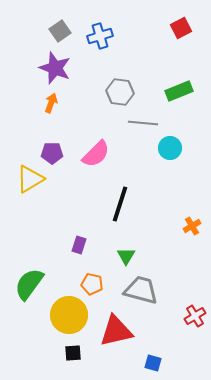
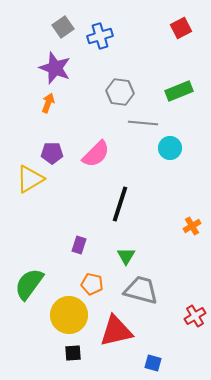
gray square: moved 3 px right, 4 px up
orange arrow: moved 3 px left
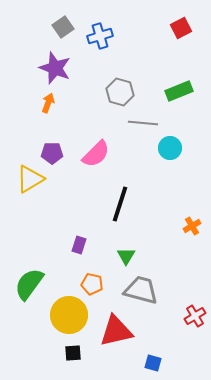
gray hexagon: rotated 8 degrees clockwise
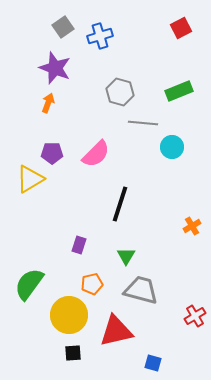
cyan circle: moved 2 px right, 1 px up
orange pentagon: rotated 25 degrees counterclockwise
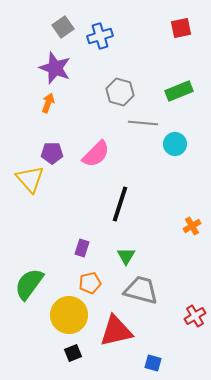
red square: rotated 15 degrees clockwise
cyan circle: moved 3 px right, 3 px up
yellow triangle: rotated 40 degrees counterclockwise
purple rectangle: moved 3 px right, 3 px down
orange pentagon: moved 2 px left, 1 px up
black square: rotated 18 degrees counterclockwise
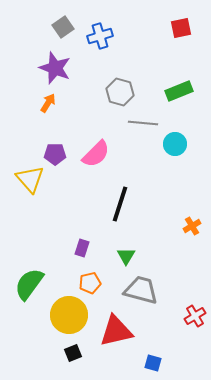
orange arrow: rotated 12 degrees clockwise
purple pentagon: moved 3 px right, 1 px down
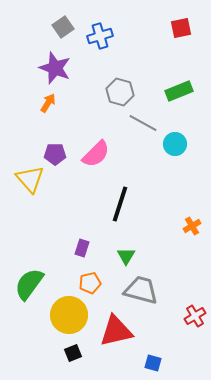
gray line: rotated 24 degrees clockwise
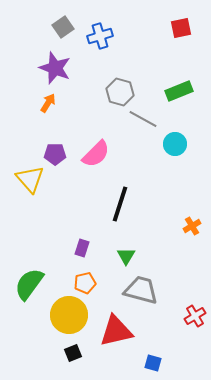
gray line: moved 4 px up
orange pentagon: moved 5 px left
